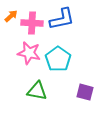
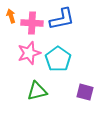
orange arrow: rotated 64 degrees counterclockwise
pink star: rotated 30 degrees counterclockwise
green triangle: rotated 25 degrees counterclockwise
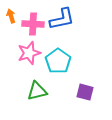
pink cross: moved 1 px right, 1 px down
cyan pentagon: moved 2 px down
